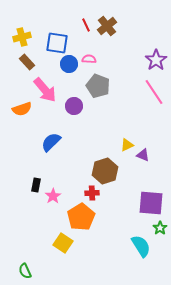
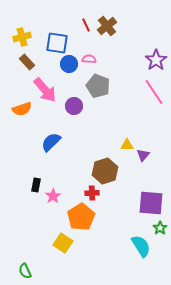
yellow triangle: rotated 24 degrees clockwise
purple triangle: rotated 48 degrees clockwise
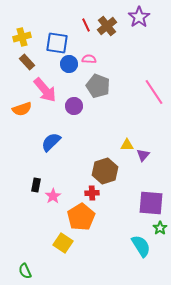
purple star: moved 17 px left, 43 px up
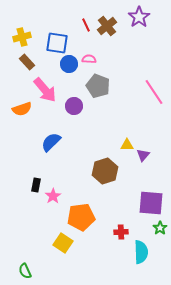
red cross: moved 29 px right, 39 px down
orange pentagon: rotated 24 degrees clockwise
cyan semicircle: moved 6 px down; rotated 30 degrees clockwise
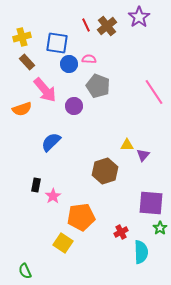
red cross: rotated 24 degrees counterclockwise
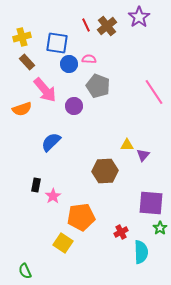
brown hexagon: rotated 15 degrees clockwise
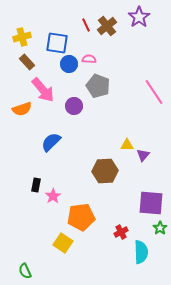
pink arrow: moved 2 px left
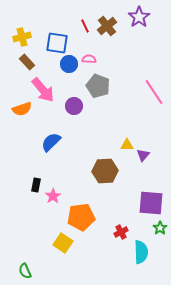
red line: moved 1 px left, 1 px down
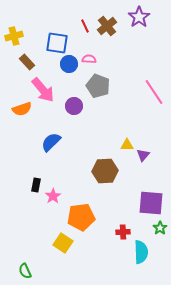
yellow cross: moved 8 px left, 1 px up
red cross: moved 2 px right; rotated 24 degrees clockwise
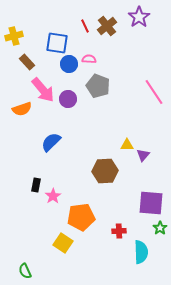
purple circle: moved 6 px left, 7 px up
red cross: moved 4 px left, 1 px up
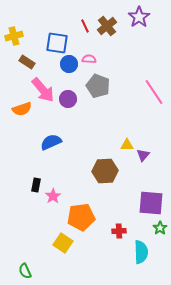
brown rectangle: rotated 14 degrees counterclockwise
blue semicircle: rotated 20 degrees clockwise
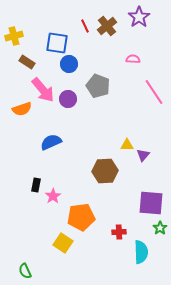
pink semicircle: moved 44 px right
red cross: moved 1 px down
